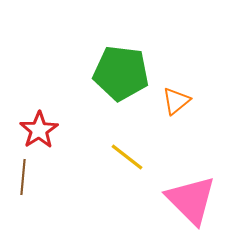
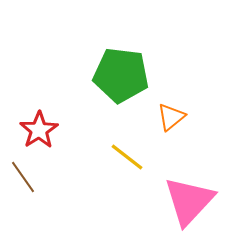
green pentagon: moved 2 px down
orange triangle: moved 5 px left, 16 px down
brown line: rotated 40 degrees counterclockwise
pink triangle: moved 2 px left, 1 px down; rotated 28 degrees clockwise
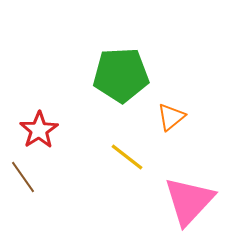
green pentagon: rotated 10 degrees counterclockwise
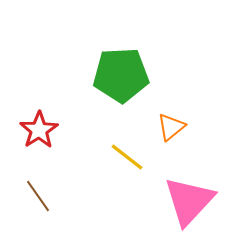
orange triangle: moved 10 px down
brown line: moved 15 px right, 19 px down
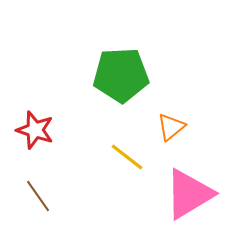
red star: moved 4 px left; rotated 21 degrees counterclockwise
pink triangle: moved 7 px up; rotated 16 degrees clockwise
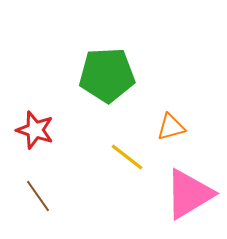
green pentagon: moved 14 px left
orange triangle: rotated 24 degrees clockwise
